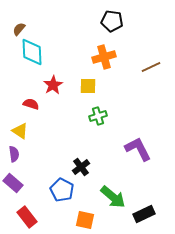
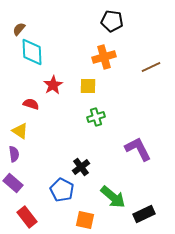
green cross: moved 2 px left, 1 px down
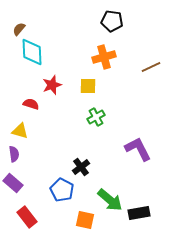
red star: moved 1 px left; rotated 12 degrees clockwise
green cross: rotated 12 degrees counterclockwise
yellow triangle: rotated 18 degrees counterclockwise
green arrow: moved 3 px left, 3 px down
black rectangle: moved 5 px left, 1 px up; rotated 15 degrees clockwise
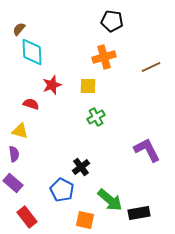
purple L-shape: moved 9 px right, 1 px down
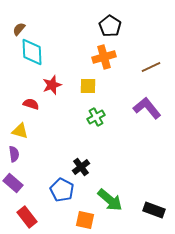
black pentagon: moved 2 px left, 5 px down; rotated 25 degrees clockwise
purple L-shape: moved 42 px up; rotated 12 degrees counterclockwise
black rectangle: moved 15 px right, 3 px up; rotated 30 degrees clockwise
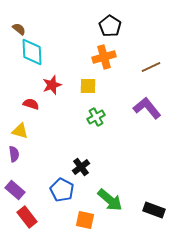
brown semicircle: rotated 88 degrees clockwise
purple rectangle: moved 2 px right, 7 px down
